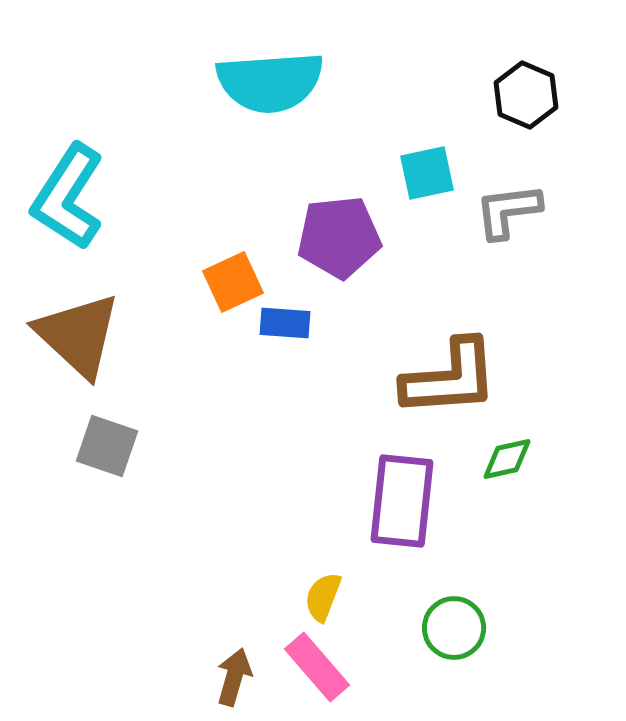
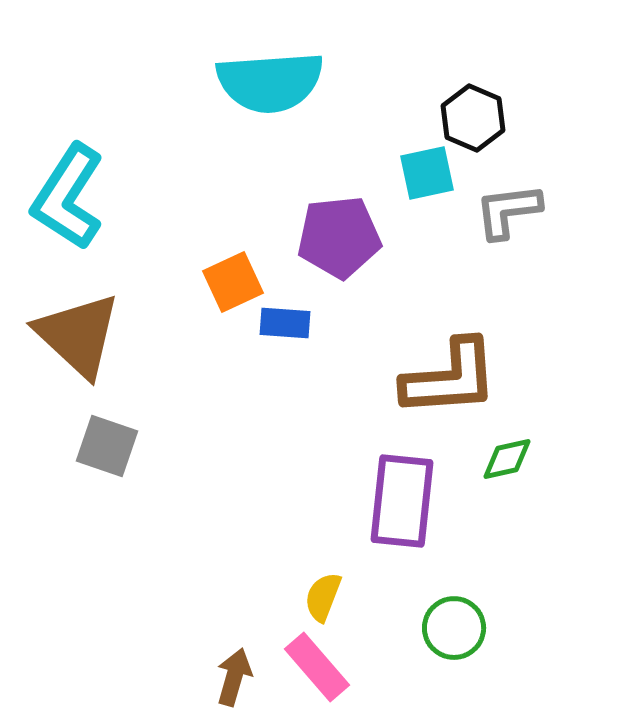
black hexagon: moved 53 px left, 23 px down
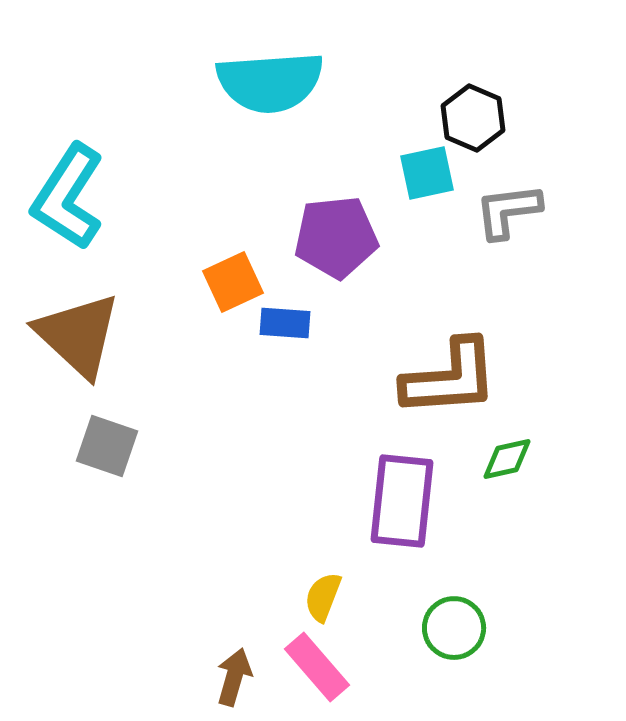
purple pentagon: moved 3 px left
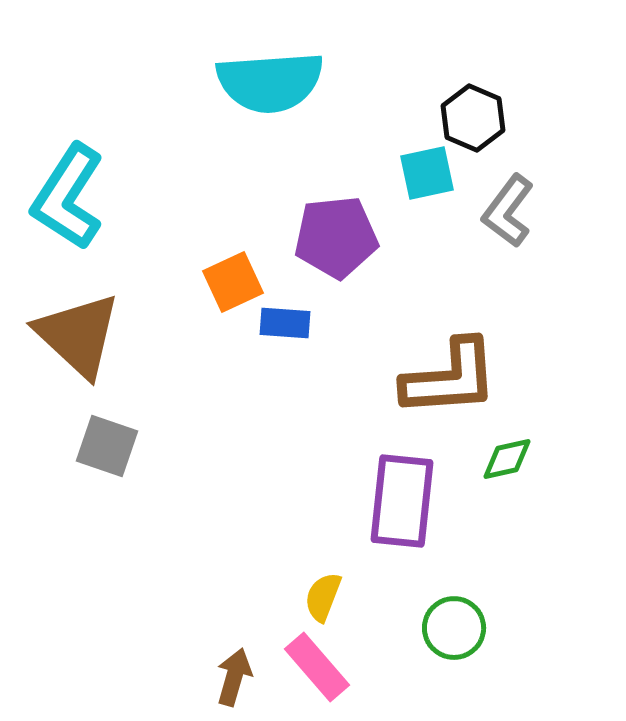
gray L-shape: rotated 46 degrees counterclockwise
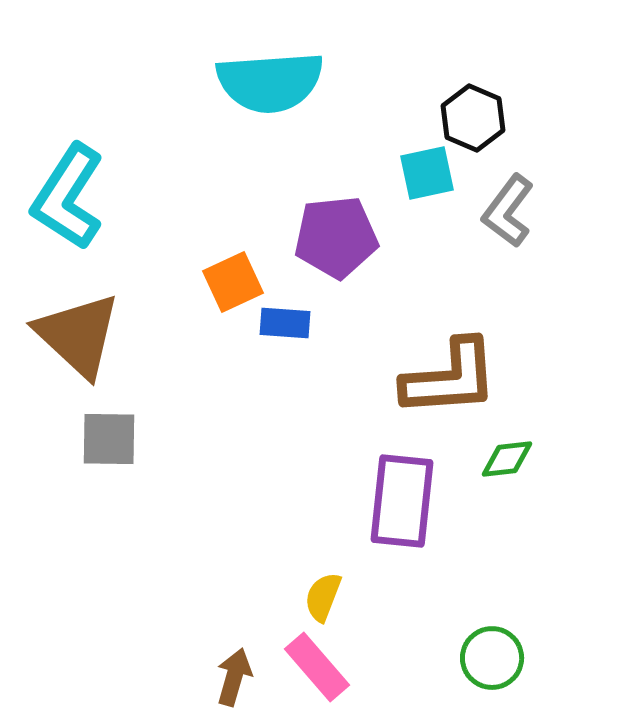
gray square: moved 2 px right, 7 px up; rotated 18 degrees counterclockwise
green diamond: rotated 6 degrees clockwise
green circle: moved 38 px right, 30 px down
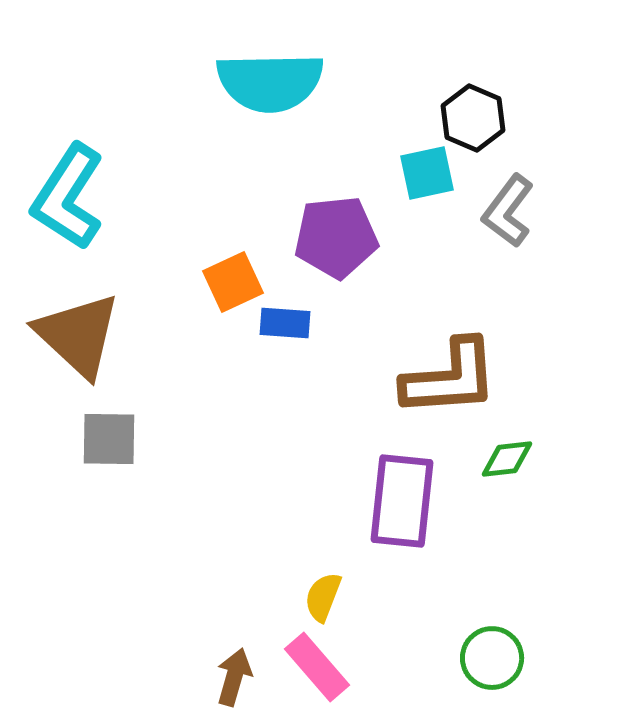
cyan semicircle: rotated 3 degrees clockwise
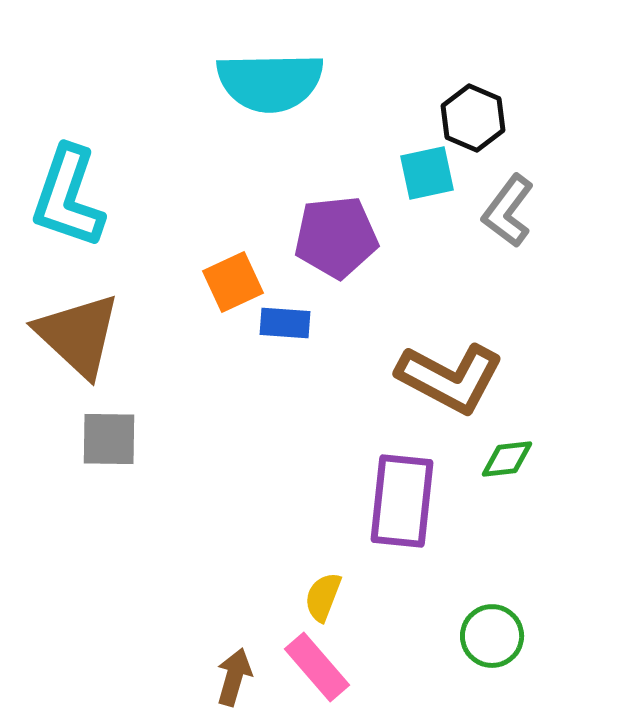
cyan L-shape: rotated 14 degrees counterclockwise
brown L-shape: rotated 32 degrees clockwise
green circle: moved 22 px up
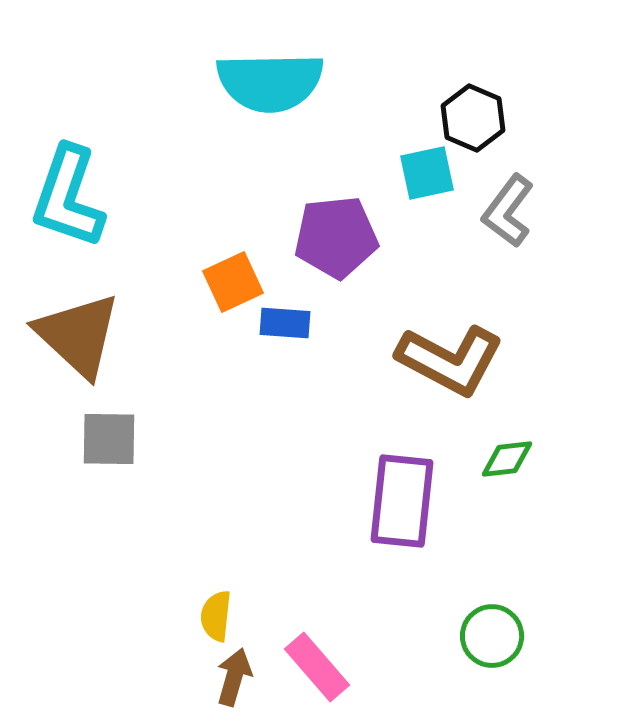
brown L-shape: moved 18 px up
yellow semicircle: moved 107 px left, 19 px down; rotated 15 degrees counterclockwise
